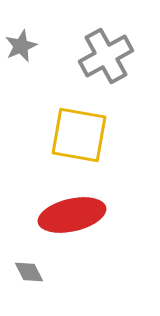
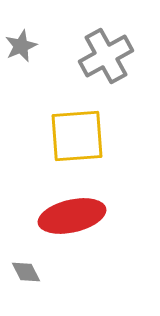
yellow square: moved 2 px left, 1 px down; rotated 14 degrees counterclockwise
red ellipse: moved 1 px down
gray diamond: moved 3 px left
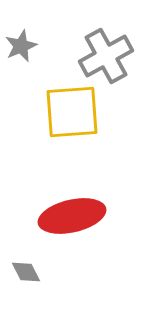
yellow square: moved 5 px left, 24 px up
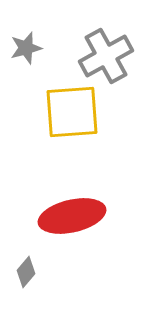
gray star: moved 5 px right, 2 px down; rotated 8 degrees clockwise
gray diamond: rotated 68 degrees clockwise
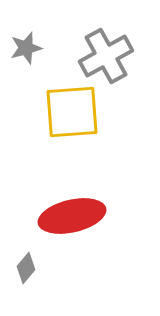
gray diamond: moved 4 px up
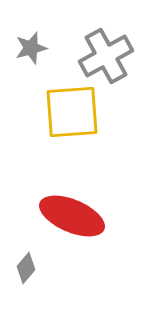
gray star: moved 5 px right
red ellipse: rotated 36 degrees clockwise
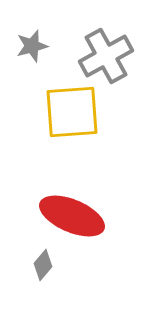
gray star: moved 1 px right, 2 px up
gray diamond: moved 17 px right, 3 px up
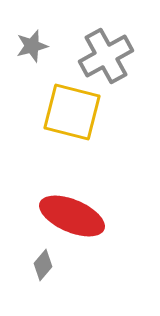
yellow square: rotated 18 degrees clockwise
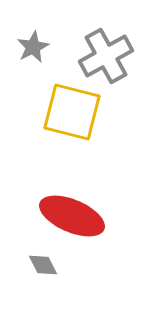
gray star: moved 1 px right, 1 px down; rotated 12 degrees counterclockwise
gray diamond: rotated 68 degrees counterclockwise
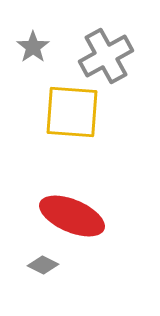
gray star: rotated 8 degrees counterclockwise
yellow square: rotated 10 degrees counterclockwise
gray diamond: rotated 36 degrees counterclockwise
